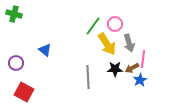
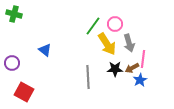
purple circle: moved 4 px left
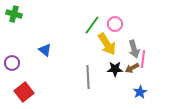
green line: moved 1 px left, 1 px up
gray arrow: moved 5 px right, 6 px down
blue star: moved 12 px down
red square: rotated 24 degrees clockwise
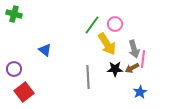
purple circle: moved 2 px right, 6 px down
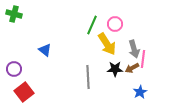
green line: rotated 12 degrees counterclockwise
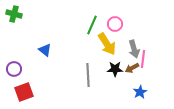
gray line: moved 2 px up
red square: rotated 18 degrees clockwise
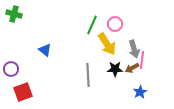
pink line: moved 1 px left, 1 px down
purple circle: moved 3 px left
red square: moved 1 px left
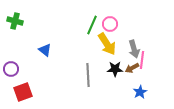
green cross: moved 1 px right, 7 px down
pink circle: moved 5 px left
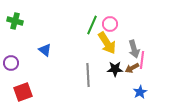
yellow arrow: moved 1 px up
purple circle: moved 6 px up
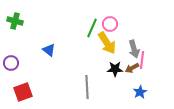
green line: moved 3 px down
blue triangle: moved 4 px right
gray line: moved 1 px left, 12 px down
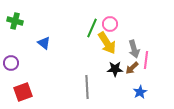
blue triangle: moved 5 px left, 7 px up
pink line: moved 4 px right
brown arrow: rotated 16 degrees counterclockwise
